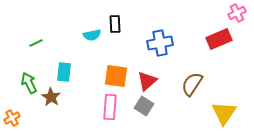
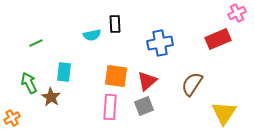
red rectangle: moved 1 px left
gray square: rotated 36 degrees clockwise
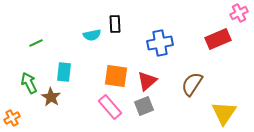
pink cross: moved 2 px right
pink rectangle: rotated 45 degrees counterclockwise
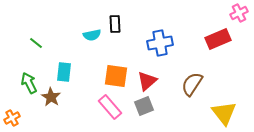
green line: rotated 64 degrees clockwise
yellow triangle: rotated 12 degrees counterclockwise
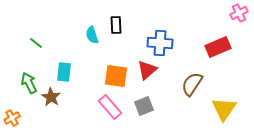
black rectangle: moved 1 px right, 1 px down
cyan semicircle: rotated 84 degrees clockwise
red rectangle: moved 8 px down
blue cross: rotated 15 degrees clockwise
red triangle: moved 11 px up
yellow triangle: moved 4 px up; rotated 12 degrees clockwise
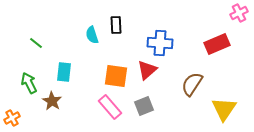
red rectangle: moved 1 px left, 3 px up
brown star: moved 1 px right, 4 px down
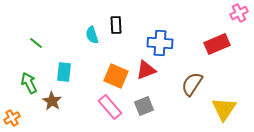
red triangle: moved 1 px left; rotated 20 degrees clockwise
orange square: rotated 15 degrees clockwise
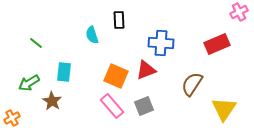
pink cross: moved 1 px up
black rectangle: moved 3 px right, 5 px up
blue cross: moved 1 px right
green arrow: rotated 95 degrees counterclockwise
pink rectangle: moved 2 px right, 1 px up
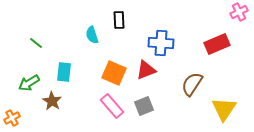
orange square: moved 2 px left, 3 px up
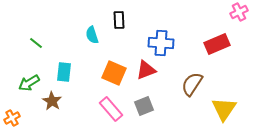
pink rectangle: moved 1 px left, 3 px down
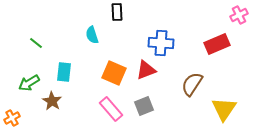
pink cross: moved 3 px down
black rectangle: moved 2 px left, 8 px up
